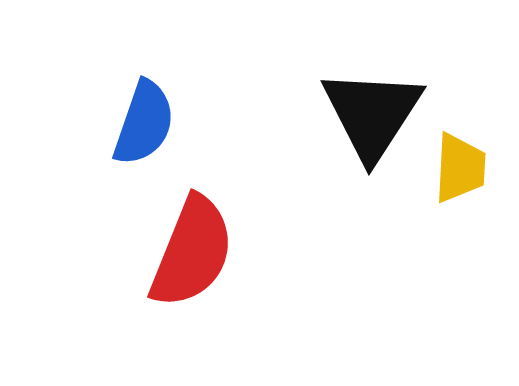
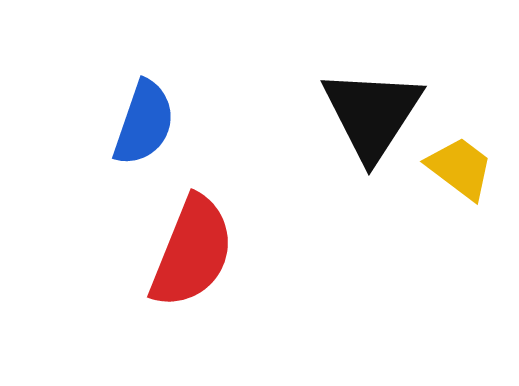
yellow trapezoid: rotated 56 degrees counterclockwise
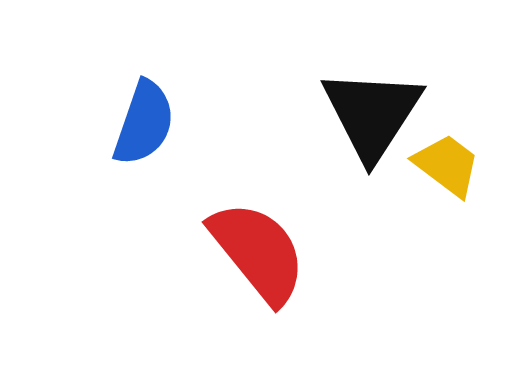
yellow trapezoid: moved 13 px left, 3 px up
red semicircle: moved 66 px right; rotated 61 degrees counterclockwise
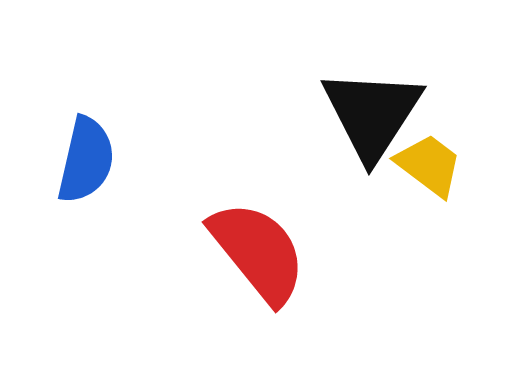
blue semicircle: moved 58 px left, 37 px down; rotated 6 degrees counterclockwise
yellow trapezoid: moved 18 px left
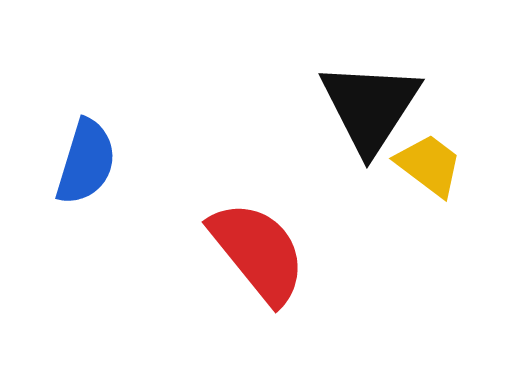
black triangle: moved 2 px left, 7 px up
blue semicircle: moved 2 px down; rotated 4 degrees clockwise
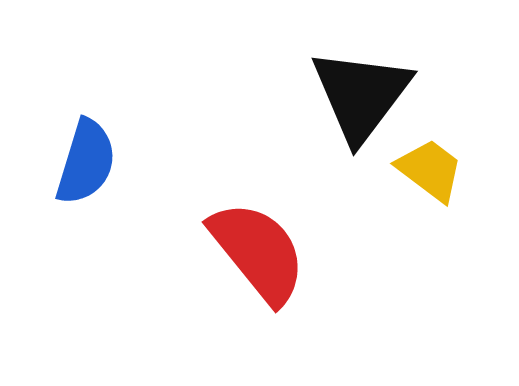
black triangle: moved 9 px left, 12 px up; rotated 4 degrees clockwise
yellow trapezoid: moved 1 px right, 5 px down
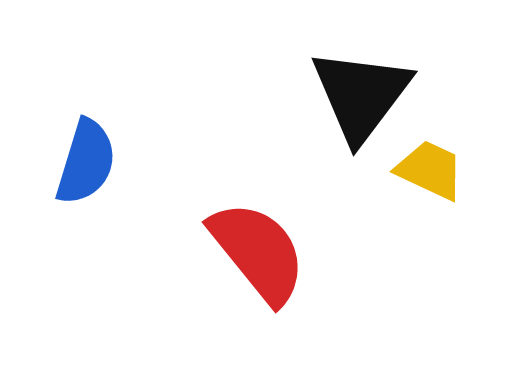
yellow trapezoid: rotated 12 degrees counterclockwise
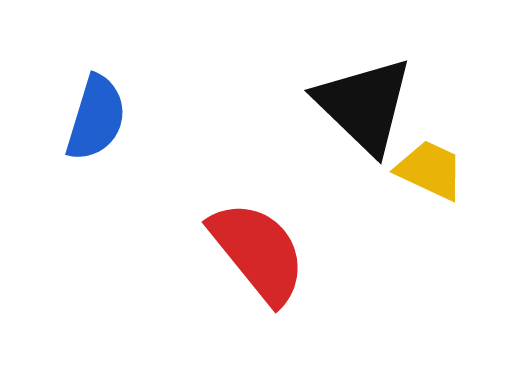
black triangle: moved 3 px right, 10 px down; rotated 23 degrees counterclockwise
blue semicircle: moved 10 px right, 44 px up
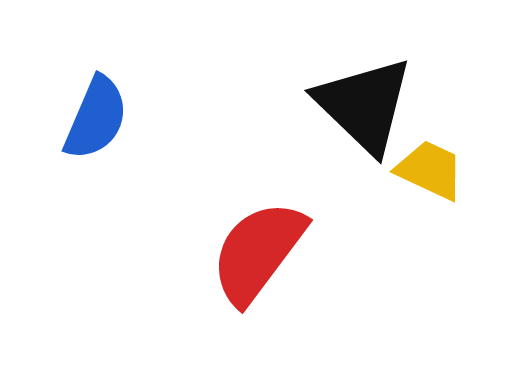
blue semicircle: rotated 6 degrees clockwise
red semicircle: rotated 104 degrees counterclockwise
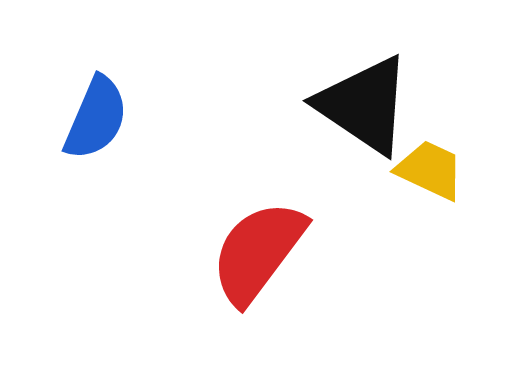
black triangle: rotated 10 degrees counterclockwise
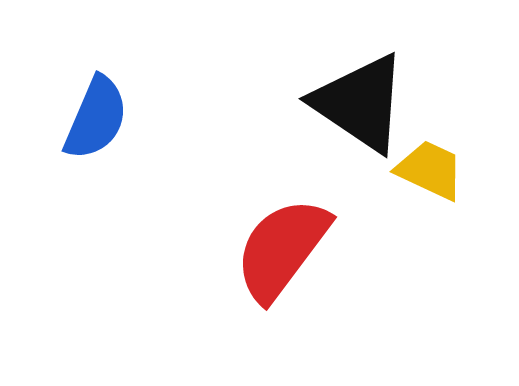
black triangle: moved 4 px left, 2 px up
red semicircle: moved 24 px right, 3 px up
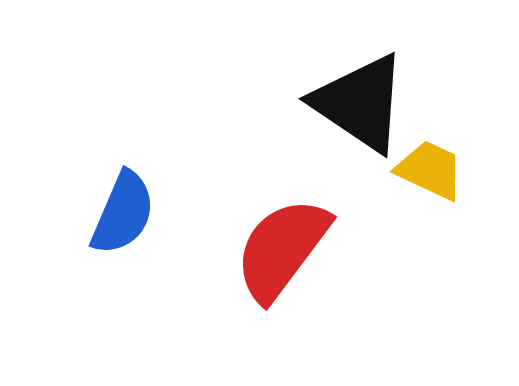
blue semicircle: moved 27 px right, 95 px down
